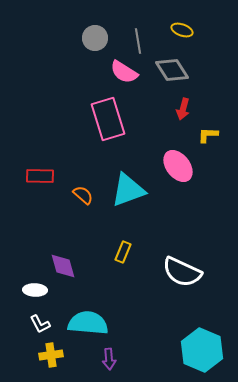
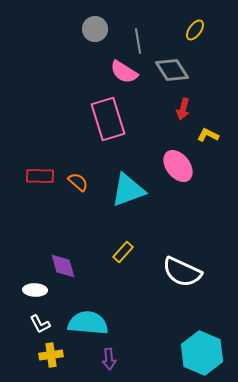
yellow ellipse: moved 13 px right; rotated 75 degrees counterclockwise
gray circle: moved 9 px up
yellow L-shape: rotated 25 degrees clockwise
orange semicircle: moved 5 px left, 13 px up
yellow rectangle: rotated 20 degrees clockwise
cyan hexagon: moved 3 px down
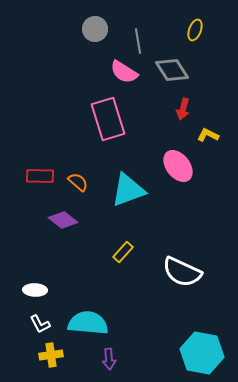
yellow ellipse: rotated 15 degrees counterclockwise
purple diamond: moved 46 px up; rotated 36 degrees counterclockwise
cyan hexagon: rotated 12 degrees counterclockwise
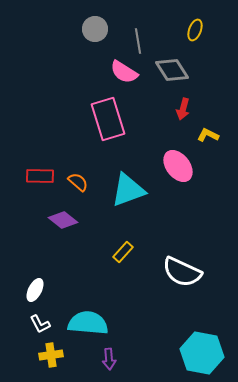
white ellipse: rotated 65 degrees counterclockwise
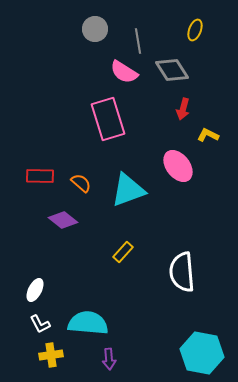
orange semicircle: moved 3 px right, 1 px down
white semicircle: rotated 60 degrees clockwise
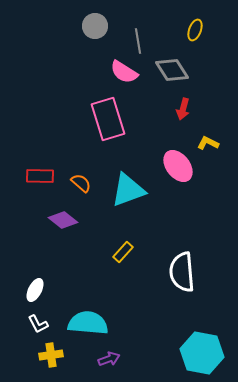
gray circle: moved 3 px up
yellow L-shape: moved 8 px down
white L-shape: moved 2 px left
purple arrow: rotated 105 degrees counterclockwise
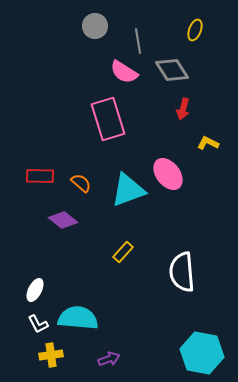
pink ellipse: moved 10 px left, 8 px down
cyan semicircle: moved 10 px left, 5 px up
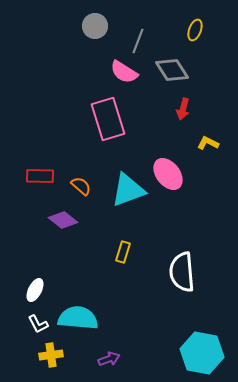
gray line: rotated 30 degrees clockwise
orange semicircle: moved 3 px down
yellow rectangle: rotated 25 degrees counterclockwise
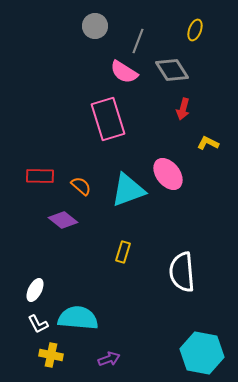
yellow cross: rotated 20 degrees clockwise
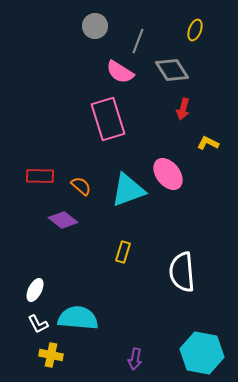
pink semicircle: moved 4 px left
purple arrow: moved 26 px right; rotated 120 degrees clockwise
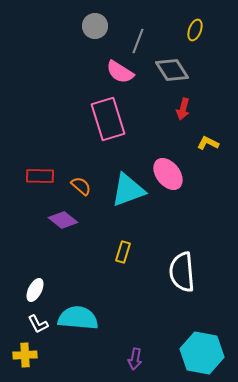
yellow cross: moved 26 px left; rotated 15 degrees counterclockwise
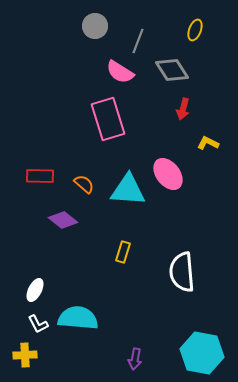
orange semicircle: moved 3 px right, 2 px up
cyan triangle: rotated 24 degrees clockwise
